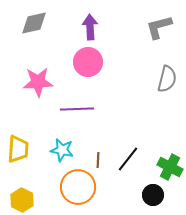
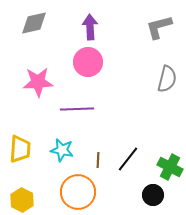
yellow trapezoid: moved 2 px right
orange circle: moved 5 px down
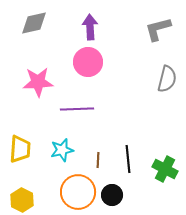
gray L-shape: moved 1 px left, 2 px down
cyan star: rotated 25 degrees counterclockwise
black line: rotated 44 degrees counterclockwise
green cross: moved 5 px left, 2 px down
black circle: moved 41 px left
